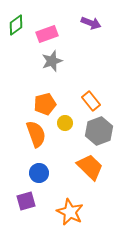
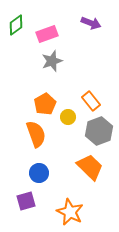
orange pentagon: rotated 15 degrees counterclockwise
yellow circle: moved 3 px right, 6 px up
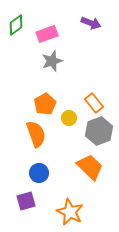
orange rectangle: moved 3 px right, 2 px down
yellow circle: moved 1 px right, 1 px down
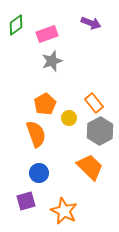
gray hexagon: moved 1 px right; rotated 8 degrees counterclockwise
orange star: moved 6 px left, 1 px up
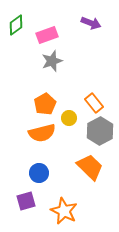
pink rectangle: moved 1 px down
orange semicircle: moved 6 px right, 1 px up; rotated 96 degrees clockwise
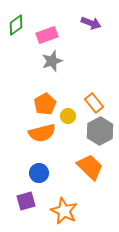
yellow circle: moved 1 px left, 2 px up
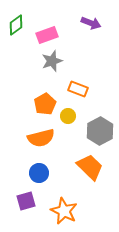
orange rectangle: moved 16 px left, 14 px up; rotated 30 degrees counterclockwise
orange semicircle: moved 1 px left, 5 px down
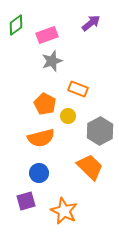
purple arrow: rotated 60 degrees counterclockwise
orange pentagon: rotated 15 degrees counterclockwise
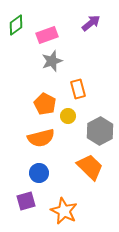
orange rectangle: rotated 54 degrees clockwise
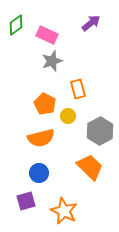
pink rectangle: rotated 45 degrees clockwise
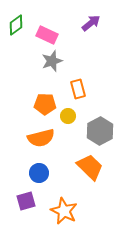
orange pentagon: rotated 25 degrees counterclockwise
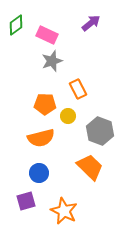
orange rectangle: rotated 12 degrees counterclockwise
gray hexagon: rotated 12 degrees counterclockwise
